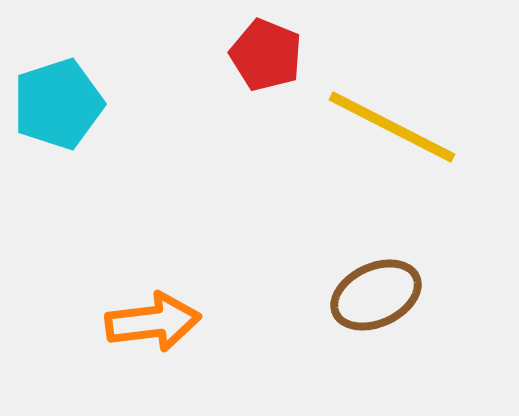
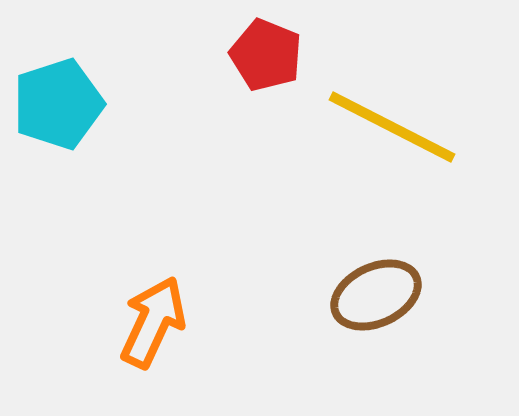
orange arrow: rotated 58 degrees counterclockwise
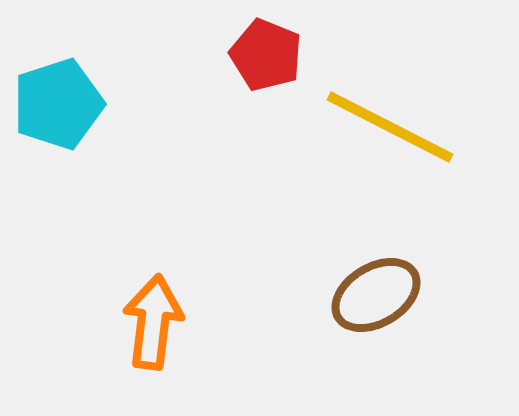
yellow line: moved 2 px left
brown ellipse: rotated 6 degrees counterclockwise
orange arrow: rotated 18 degrees counterclockwise
